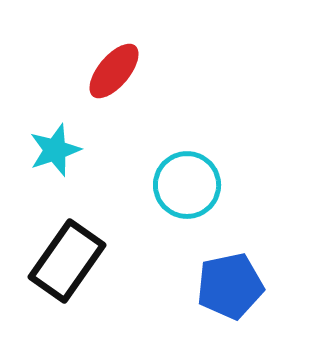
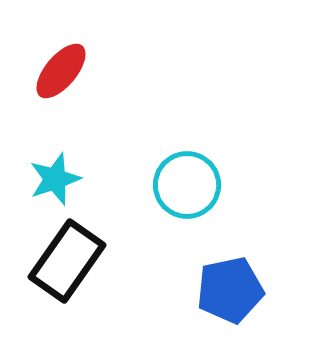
red ellipse: moved 53 px left
cyan star: moved 29 px down
blue pentagon: moved 4 px down
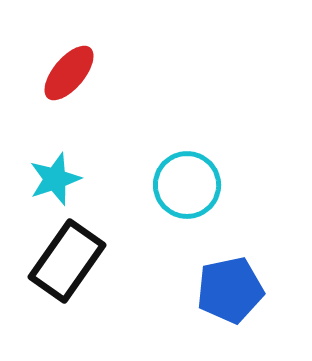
red ellipse: moved 8 px right, 2 px down
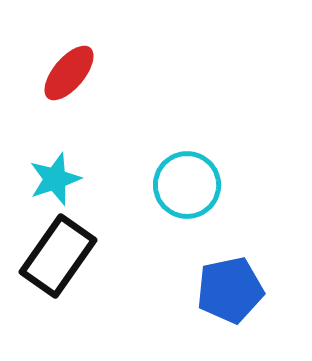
black rectangle: moved 9 px left, 5 px up
